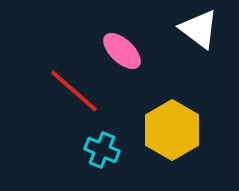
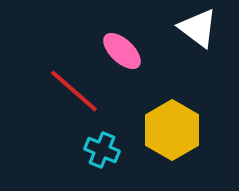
white triangle: moved 1 px left, 1 px up
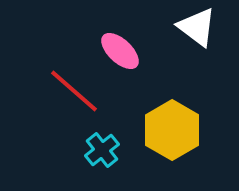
white triangle: moved 1 px left, 1 px up
pink ellipse: moved 2 px left
cyan cross: rotated 28 degrees clockwise
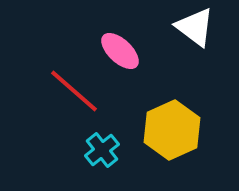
white triangle: moved 2 px left
yellow hexagon: rotated 6 degrees clockwise
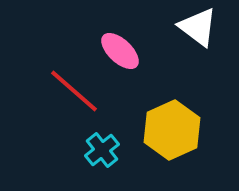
white triangle: moved 3 px right
